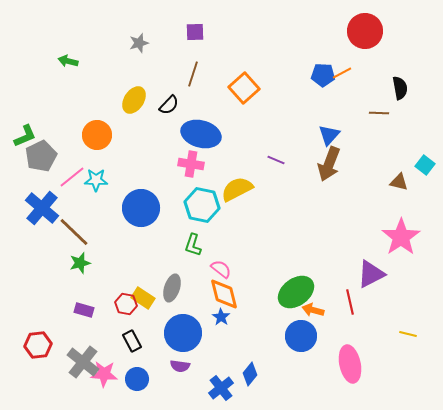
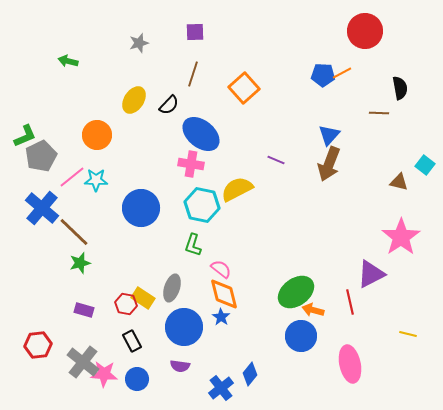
blue ellipse at (201, 134): rotated 24 degrees clockwise
blue circle at (183, 333): moved 1 px right, 6 px up
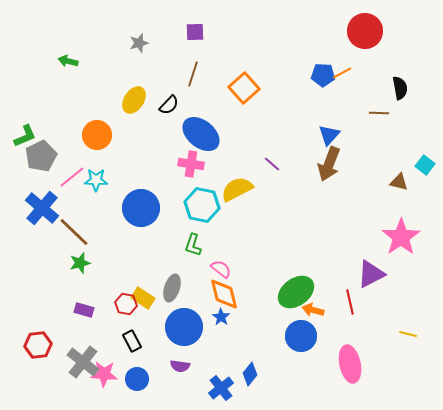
purple line at (276, 160): moved 4 px left, 4 px down; rotated 18 degrees clockwise
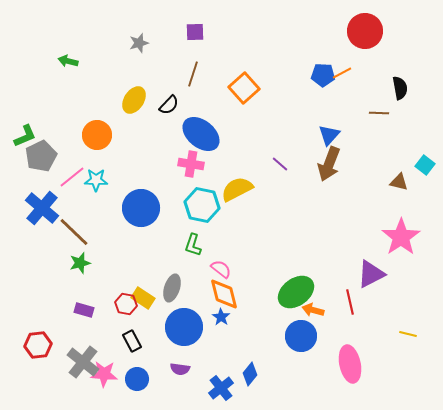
purple line at (272, 164): moved 8 px right
purple semicircle at (180, 366): moved 3 px down
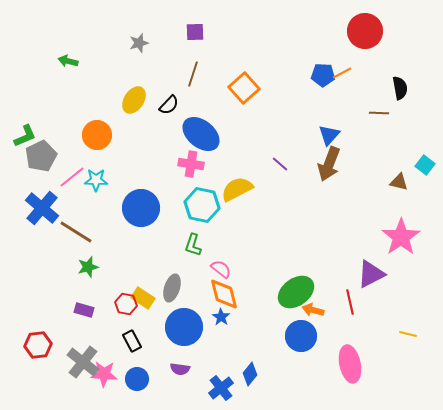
brown line at (74, 232): moved 2 px right; rotated 12 degrees counterclockwise
green star at (80, 263): moved 8 px right, 4 px down
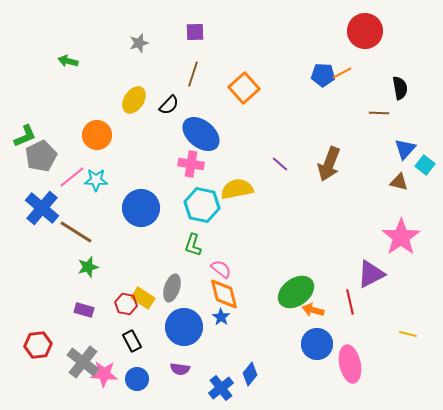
blue triangle at (329, 135): moved 76 px right, 14 px down
yellow semicircle at (237, 189): rotated 16 degrees clockwise
blue circle at (301, 336): moved 16 px right, 8 px down
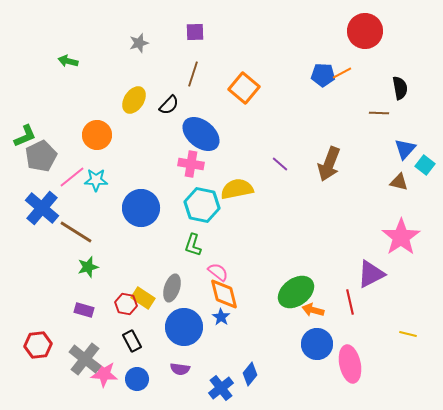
orange square at (244, 88): rotated 8 degrees counterclockwise
pink semicircle at (221, 269): moved 3 px left, 3 px down
gray cross at (83, 362): moved 2 px right, 3 px up
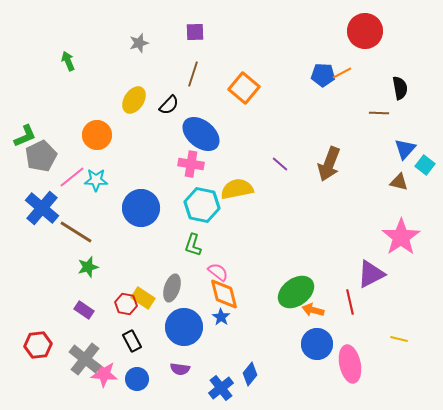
green arrow at (68, 61): rotated 54 degrees clockwise
purple rectangle at (84, 310): rotated 18 degrees clockwise
yellow line at (408, 334): moved 9 px left, 5 px down
